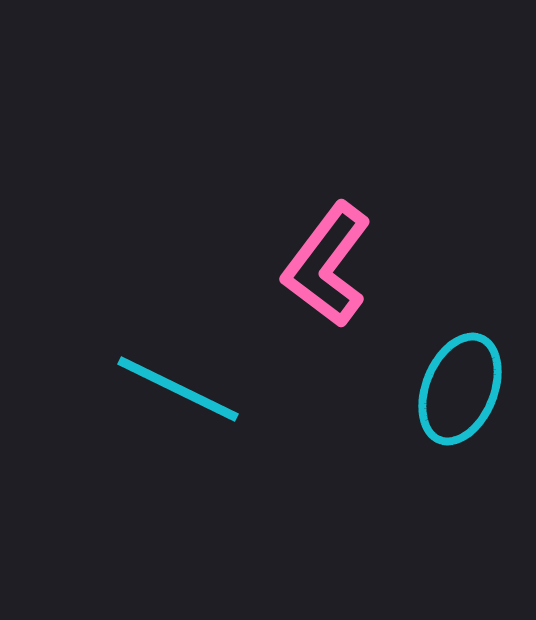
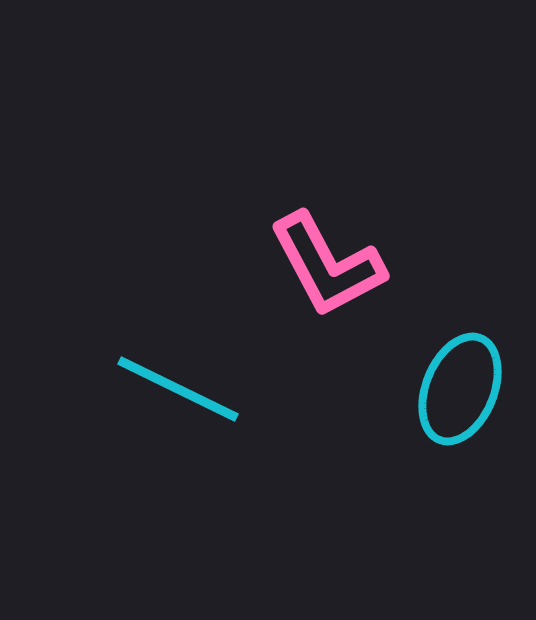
pink L-shape: rotated 65 degrees counterclockwise
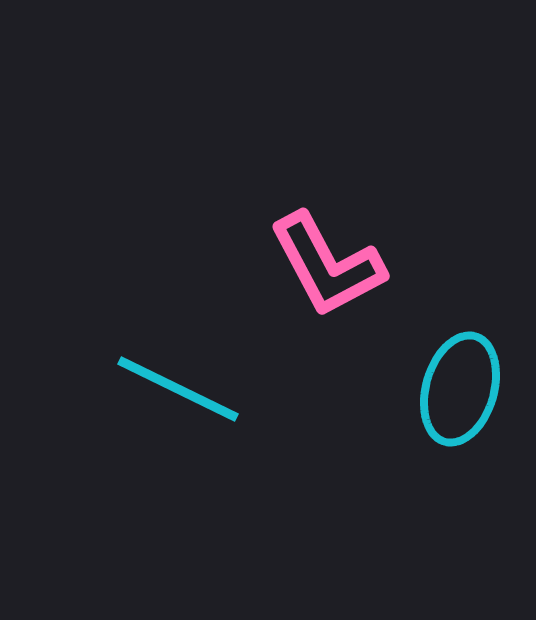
cyan ellipse: rotated 6 degrees counterclockwise
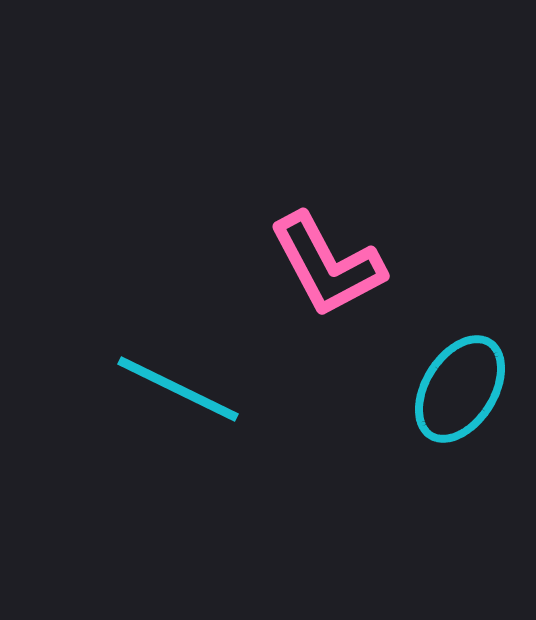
cyan ellipse: rotated 16 degrees clockwise
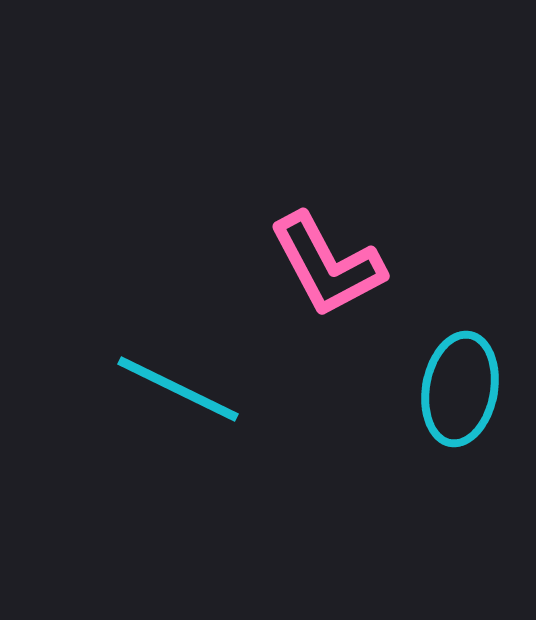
cyan ellipse: rotated 22 degrees counterclockwise
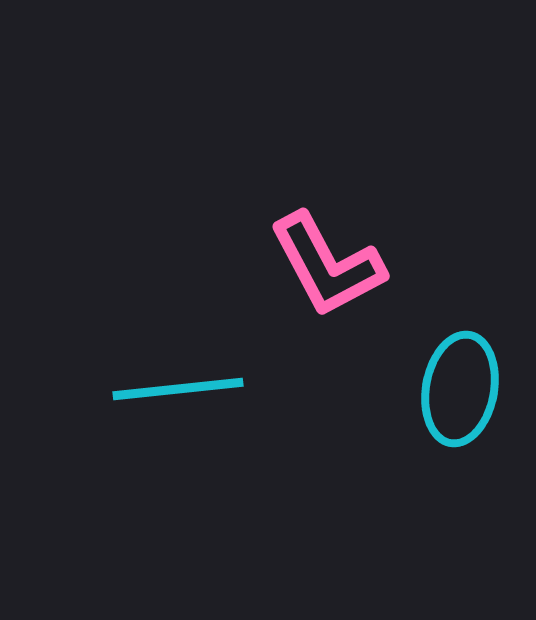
cyan line: rotated 32 degrees counterclockwise
